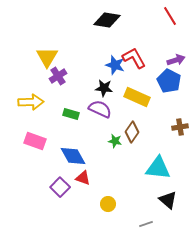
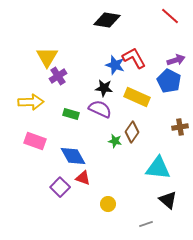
red line: rotated 18 degrees counterclockwise
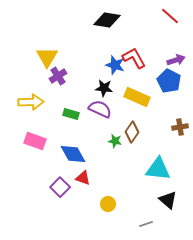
blue diamond: moved 2 px up
cyan triangle: moved 1 px down
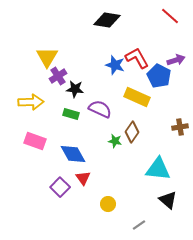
red L-shape: moved 3 px right
blue pentagon: moved 10 px left, 5 px up
black star: moved 29 px left, 1 px down
red triangle: rotated 35 degrees clockwise
gray line: moved 7 px left, 1 px down; rotated 16 degrees counterclockwise
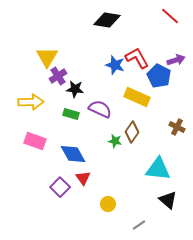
brown cross: moved 3 px left; rotated 35 degrees clockwise
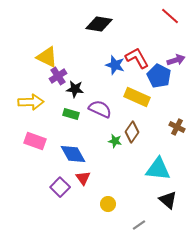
black diamond: moved 8 px left, 4 px down
yellow triangle: rotated 35 degrees counterclockwise
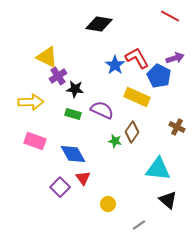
red line: rotated 12 degrees counterclockwise
purple arrow: moved 1 px left, 2 px up
blue star: rotated 18 degrees clockwise
purple semicircle: moved 2 px right, 1 px down
green rectangle: moved 2 px right
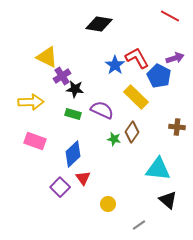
purple cross: moved 4 px right
yellow rectangle: moved 1 px left; rotated 20 degrees clockwise
brown cross: rotated 21 degrees counterclockwise
green star: moved 1 px left, 2 px up
blue diamond: rotated 76 degrees clockwise
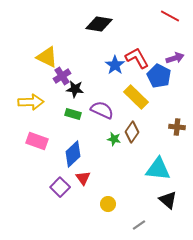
pink rectangle: moved 2 px right
